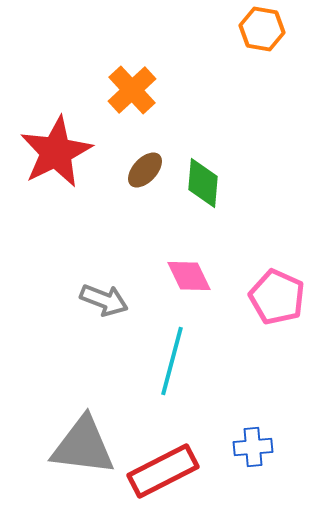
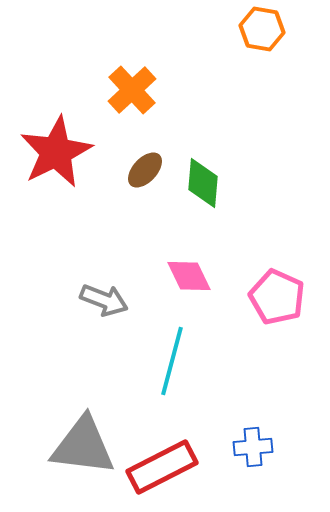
red rectangle: moved 1 px left, 4 px up
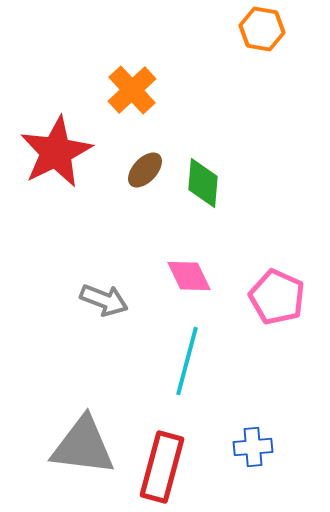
cyan line: moved 15 px right
red rectangle: rotated 48 degrees counterclockwise
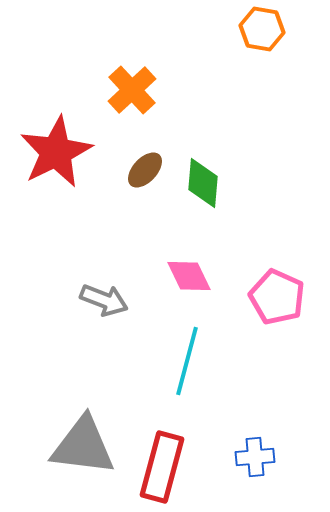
blue cross: moved 2 px right, 10 px down
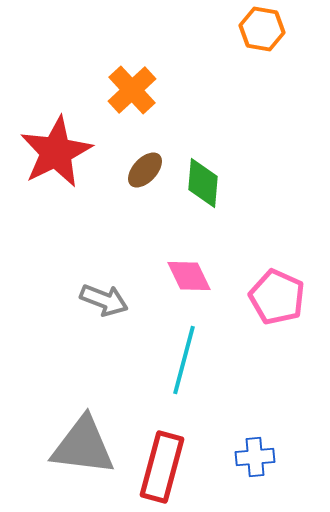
cyan line: moved 3 px left, 1 px up
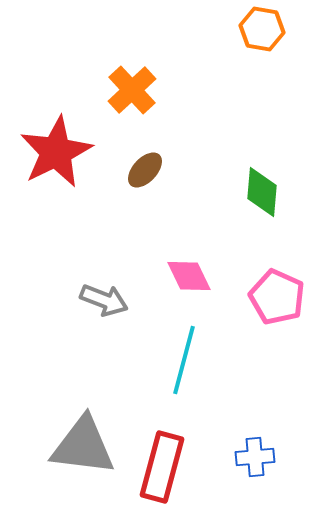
green diamond: moved 59 px right, 9 px down
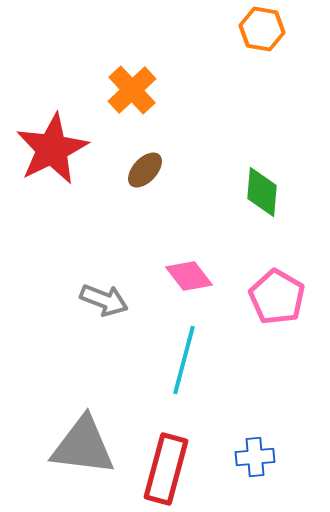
red star: moved 4 px left, 3 px up
pink diamond: rotated 12 degrees counterclockwise
pink pentagon: rotated 6 degrees clockwise
red rectangle: moved 4 px right, 2 px down
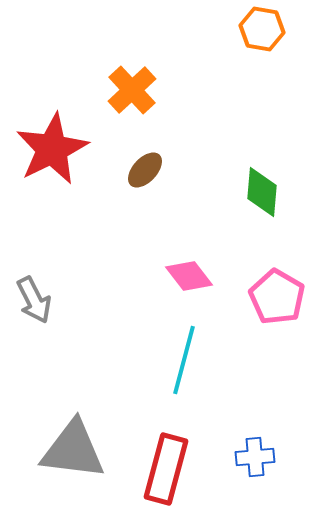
gray arrow: moved 70 px left; rotated 42 degrees clockwise
gray triangle: moved 10 px left, 4 px down
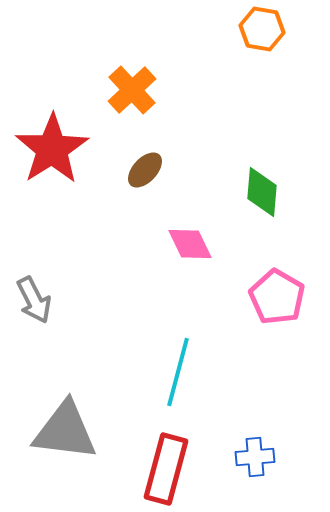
red star: rotated 6 degrees counterclockwise
pink diamond: moved 1 px right, 32 px up; rotated 12 degrees clockwise
cyan line: moved 6 px left, 12 px down
gray triangle: moved 8 px left, 19 px up
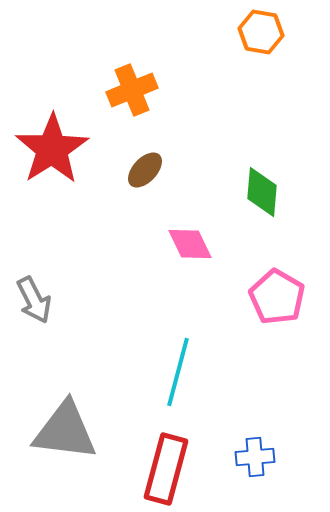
orange hexagon: moved 1 px left, 3 px down
orange cross: rotated 21 degrees clockwise
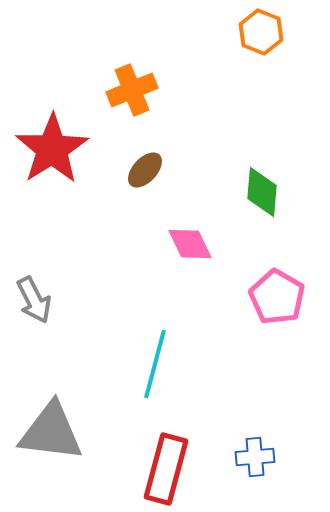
orange hexagon: rotated 12 degrees clockwise
cyan line: moved 23 px left, 8 px up
gray triangle: moved 14 px left, 1 px down
